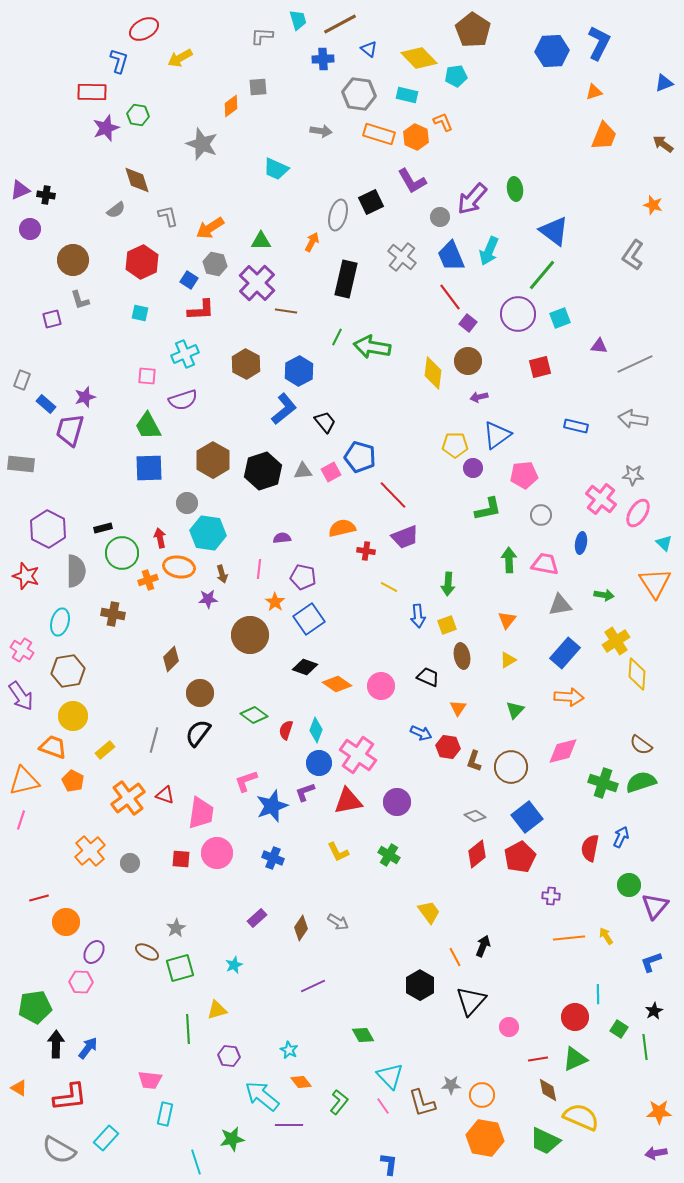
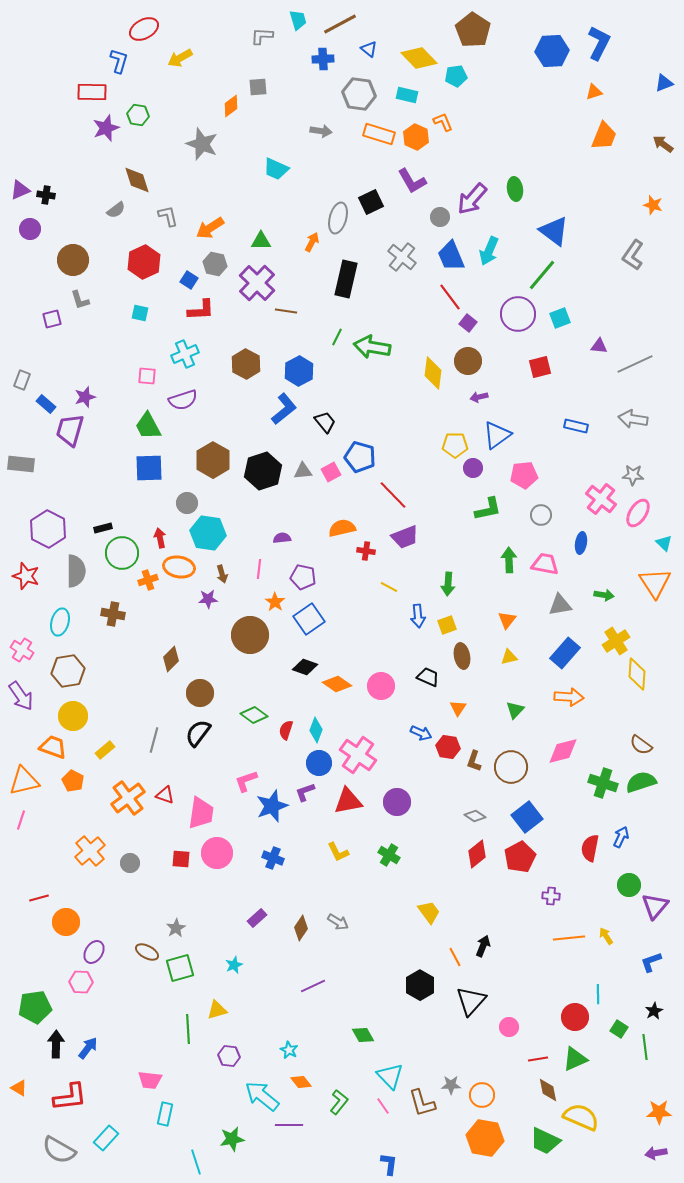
gray ellipse at (338, 215): moved 3 px down
red hexagon at (142, 262): moved 2 px right
yellow triangle at (508, 660): moved 1 px right, 3 px up; rotated 18 degrees clockwise
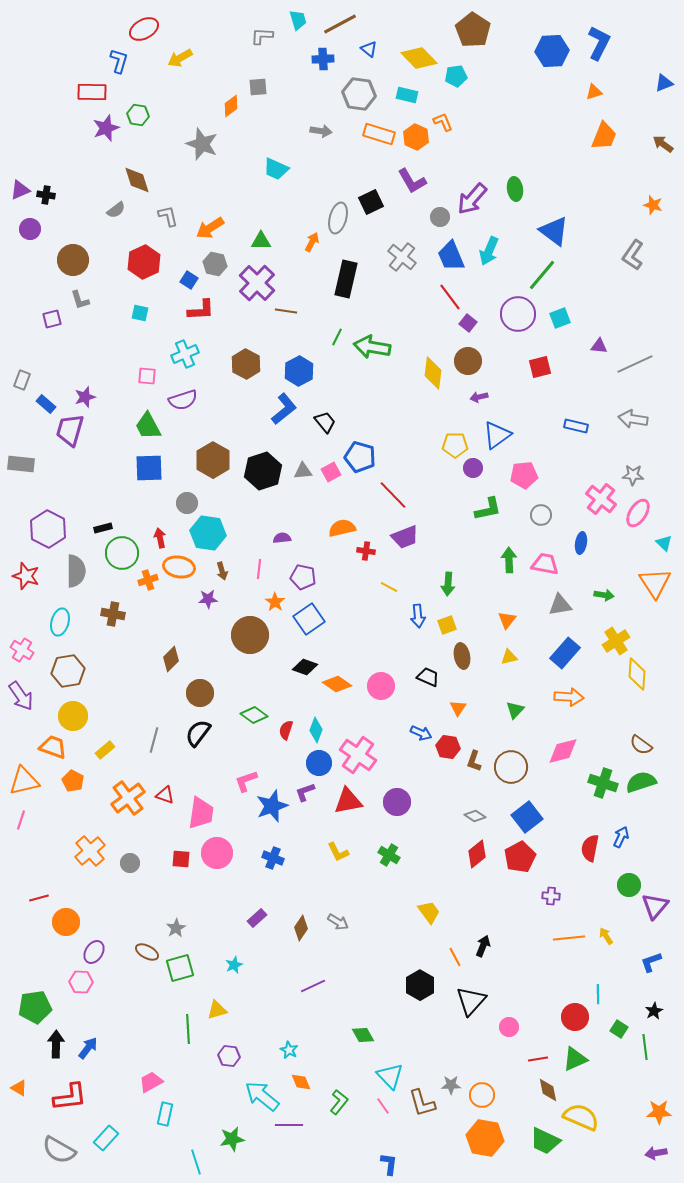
brown arrow at (222, 574): moved 3 px up
pink trapezoid at (150, 1080): moved 1 px right, 2 px down; rotated 145 degrees clockwise
orange diamond at (301, 1082): rotated 15 degrees clockwise
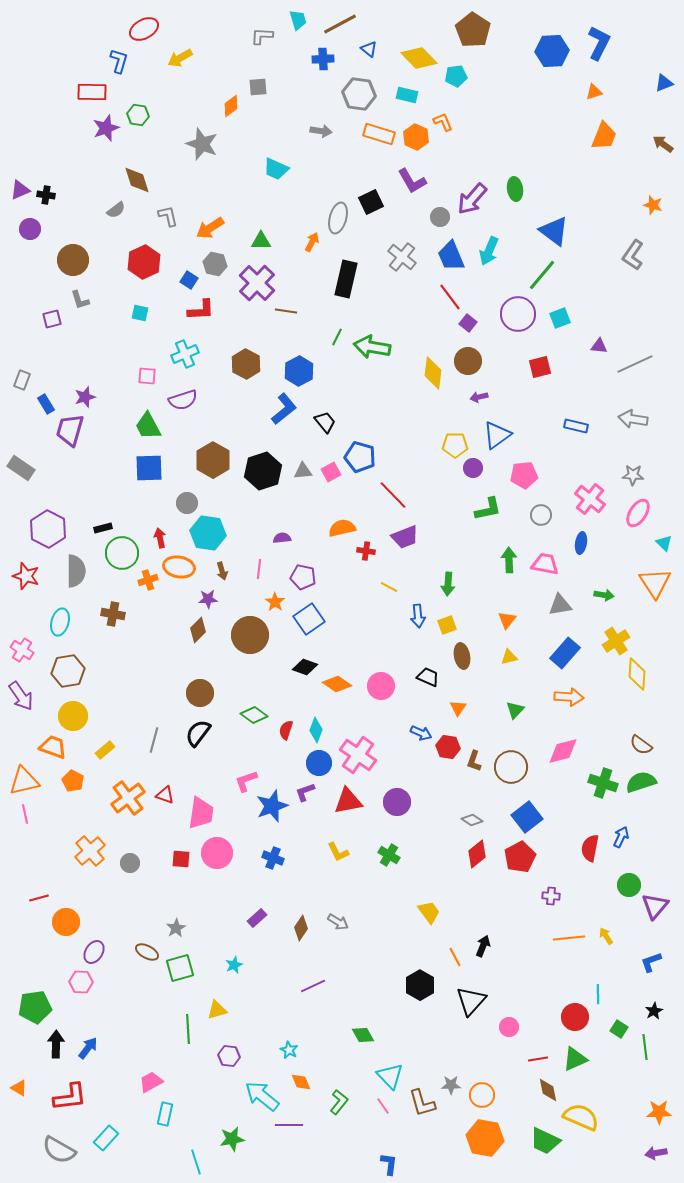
blue rectangle at (46, 404): rotated 18 degrees clockwise
gray rectangle at (21, 464): moved 4 px down; rotated 28 degrees clockwise
pink cross at (601, 499): moved 11 px left
brown diamond at (171, 659): moved 27 px right, 29 px up
gray diamond at (475, 816): moved 3 px left, 4 px down
pink line at (21, 820): moved 4 px right, 6 px up; rotated 30 degrees counterclockwise
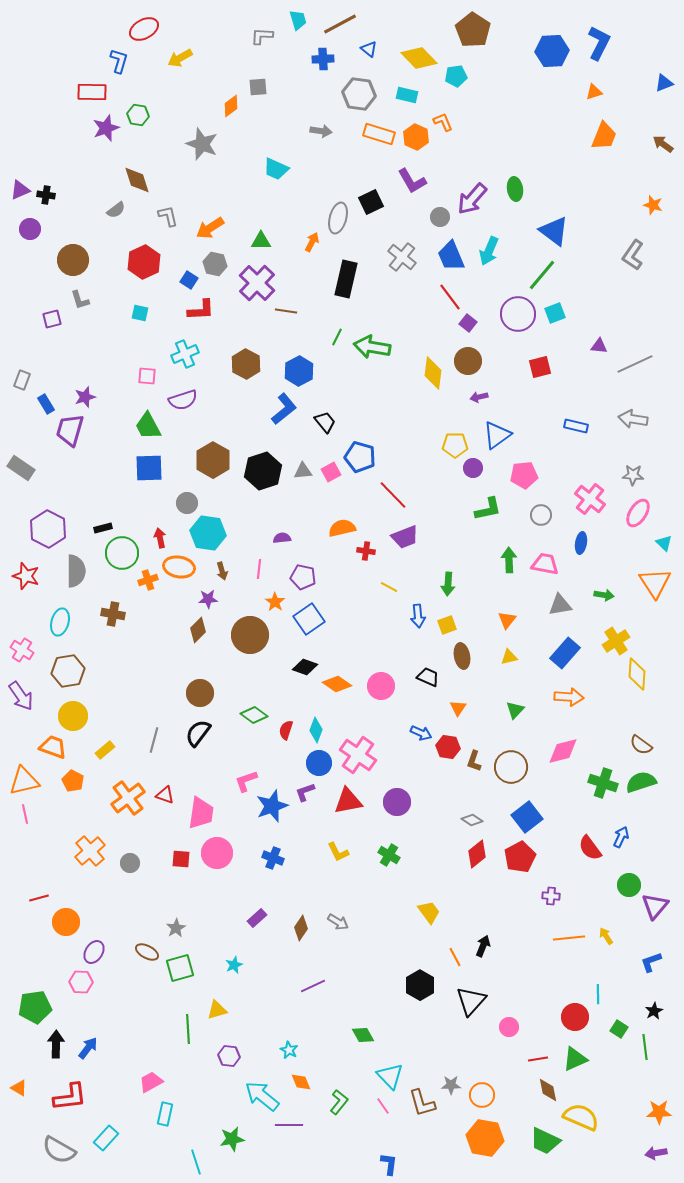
cyan square at (560, 318): moved 5 px left, 5 px up
red semicircle at (590, 848): rotated 48 degrees counterclockwise
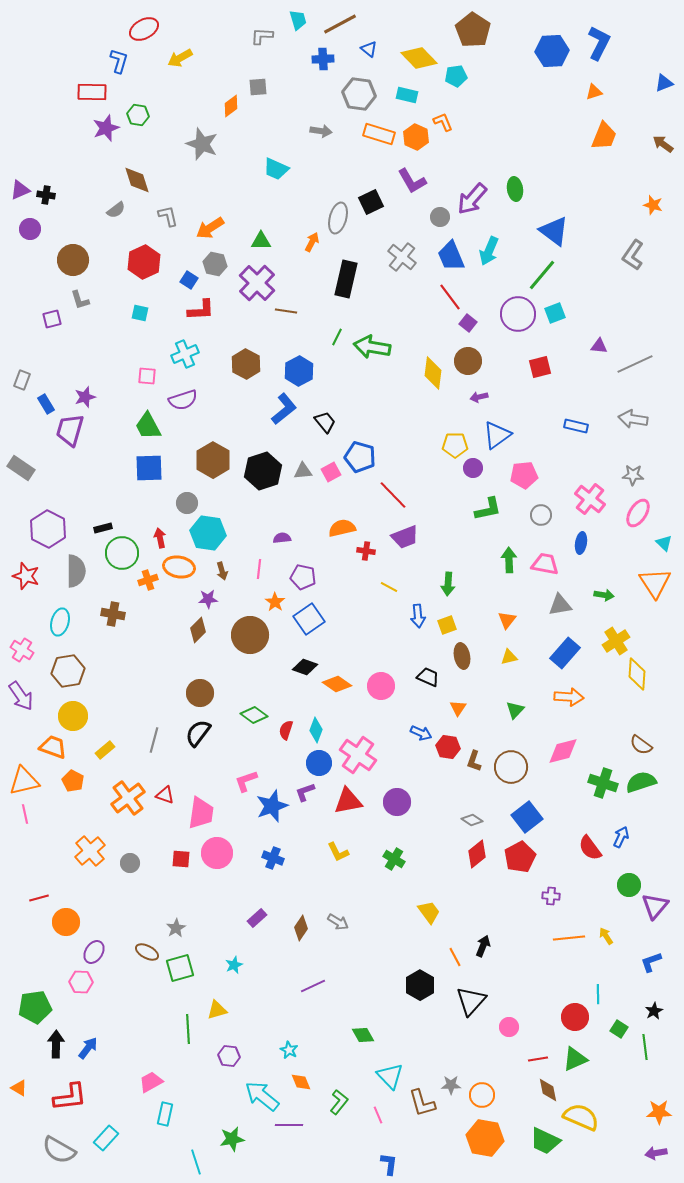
green cross at (389, 855): moved 5 px right, 4 px down
pink line at (383, 1106): moved 5 px left, 9 px down; rotated 12 degrees clockwise
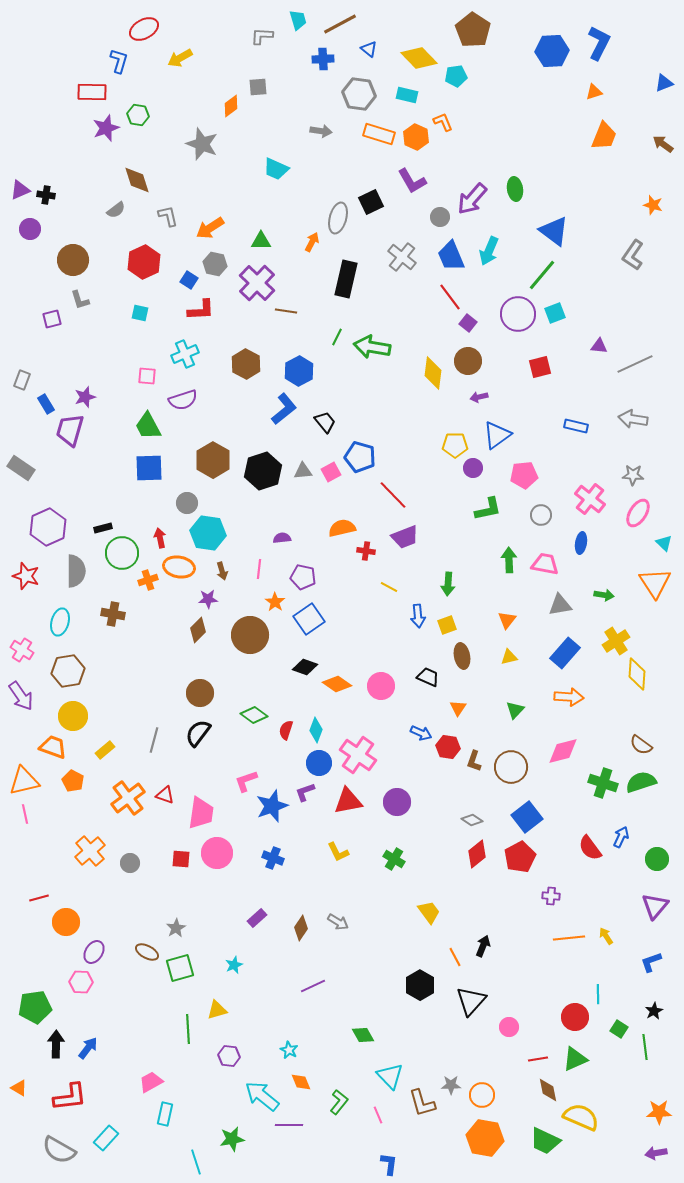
purple hexagon at (48, 529): moved 2 px up; rotated 9 degrees clockwise
green circle at (629, 885): moved 28 px right, 26 px up
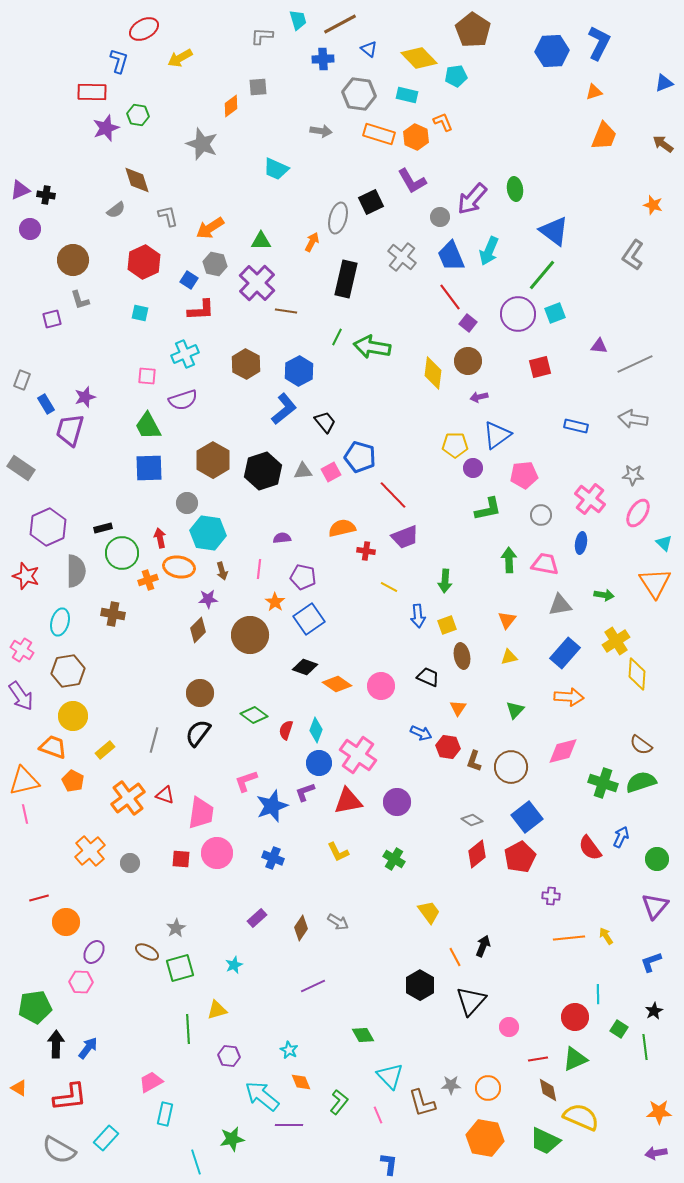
green arrow at (448, 584): moved 3 px left, 3 px up
orange circle at (482, 1095): moved 6 px right, 7 px up
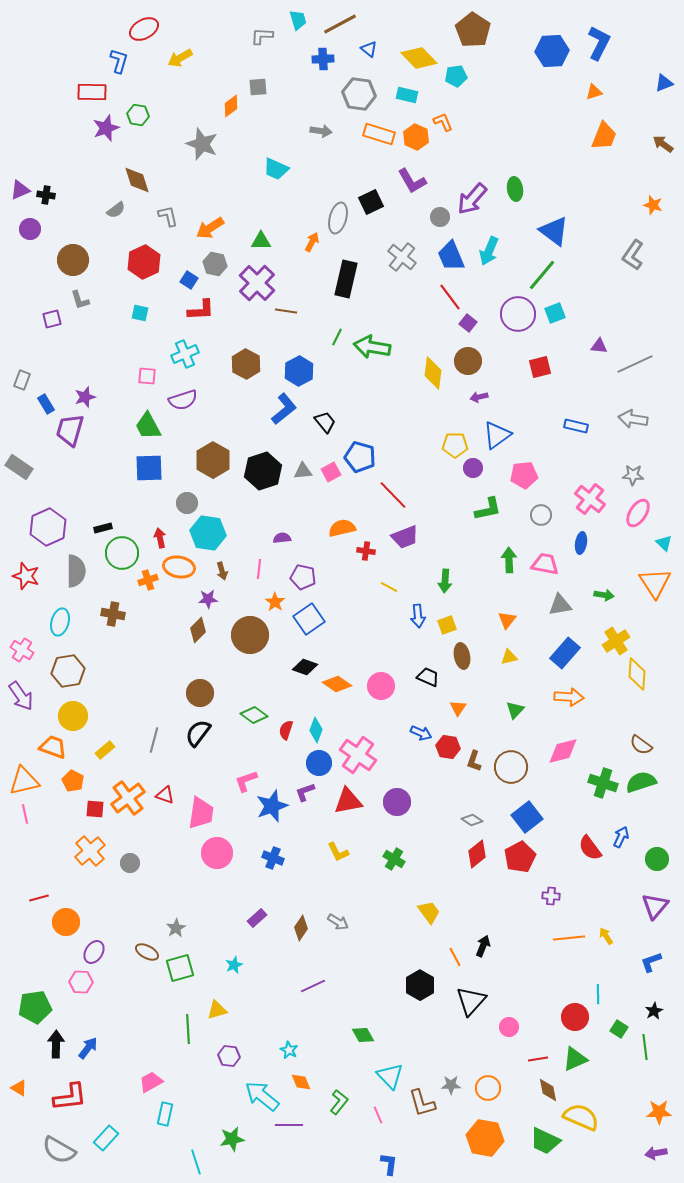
gray rectangle at (21, 468): moved 2 px left, 1 px up
red square at (181, 859): moved 86 px left, 50 px up
